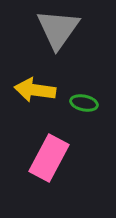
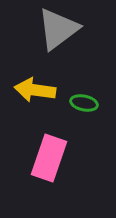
gray triangle: rotated 18 degrees clockwise
pink rectangle: rotated 9 degrees counterclockwise
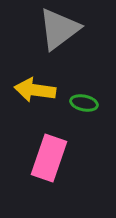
gray triangle: moved 1 px right
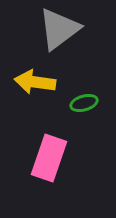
yellow arrow: moved 8 px up
green ellipse: rotated 28 degrees counterclockwise
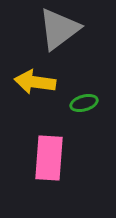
pink rectangle: rotated 15 degrees counterclockwise
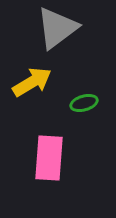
gray triangle: moved 2 px left, 1 px up
yellow arrow: moved 3 px left; rotated 141 degrees clockwise
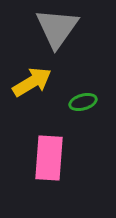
gray triangle: rotated 18 degrees counterclockwise
green ellipse: moved 1 px left, 1 px up
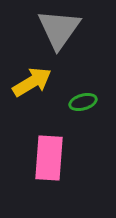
gray triangle: moved 2 px right, 1 px down
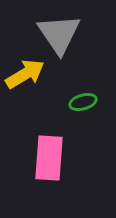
gray triangle: moved 5 px down; rotated 9 degrees counterclockwise
yellow arrow: moved 7 px left, 8 px up
